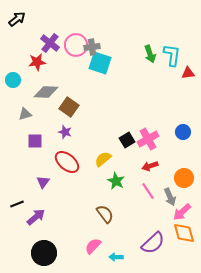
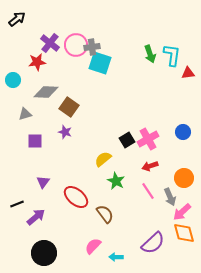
red ellipse: moved 9 px right, 35 px down
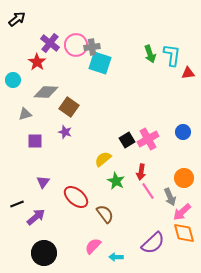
red star: rotated 30 degrees counterclockwise
red arrow: moved 9 px left, 6 px down; rotated 63 degrees counterclockwise
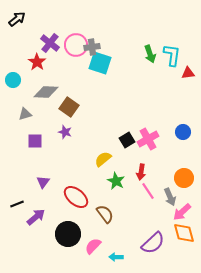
black circle: moved 24 px right, 19 px up
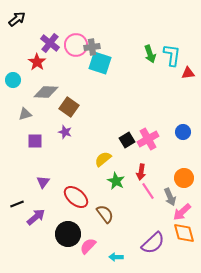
pink semicircle: moved 5 px left
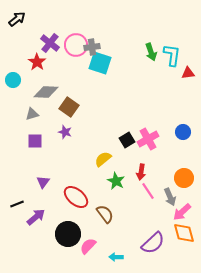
green arrow: moved 1 px right, 2 px up
gray triangle: moved 7 px right
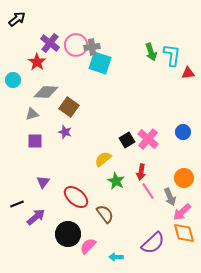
pink cross: rotated 20 degrees counterclockwise
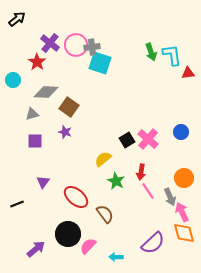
cyan L-shape: rotated 15 degrees counterclockwise
blue circle: moved 2 px left
pink arrow: rotated 108 degrees clockwise
purple arrow: moved 32 px down
